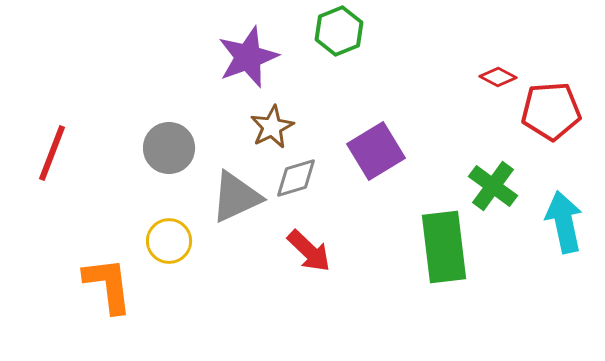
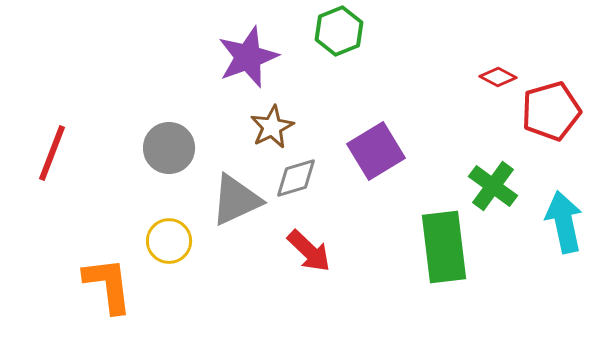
red pentagon: rotated 12 degrees counterclockwise
gray triangle: moved 3 px down
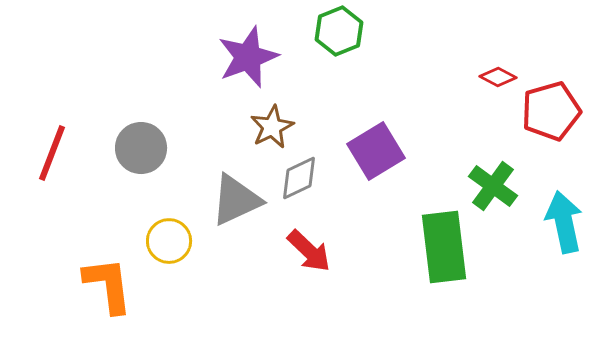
gray circle: moved 28 px left
gray diamond: moved 3 px right; rotated 9 degrees counterclockwise
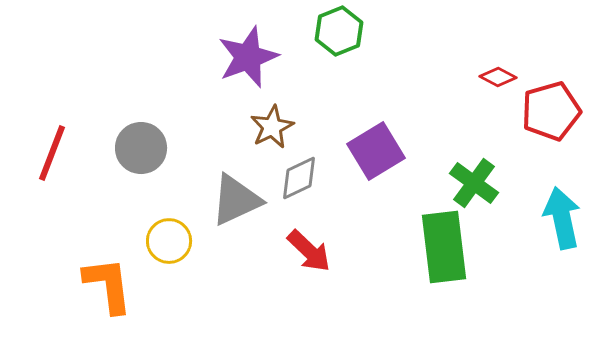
green cross: moved 19 px left, 3 px up
cyan arrow: moved 2 px left, 4 px up
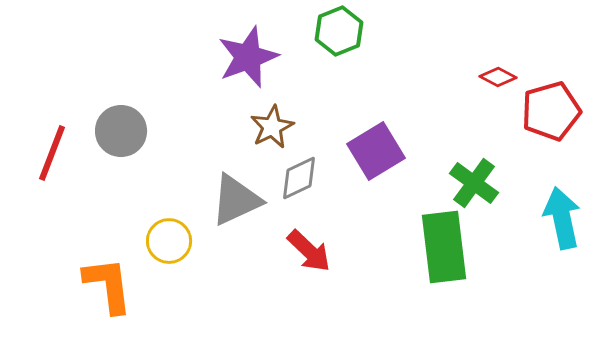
gray circle: moved 20 px left, 17 px up
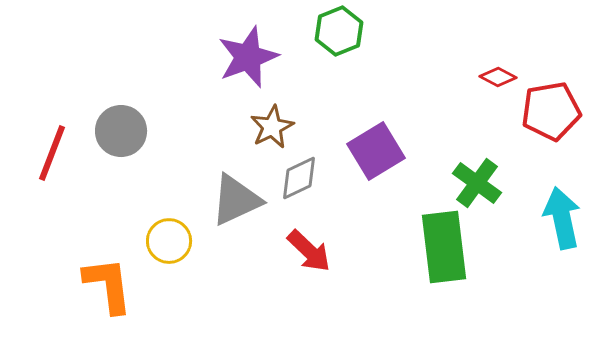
red pentagon: rotated 6 degrees clockwise
green cross: moved 3 px right
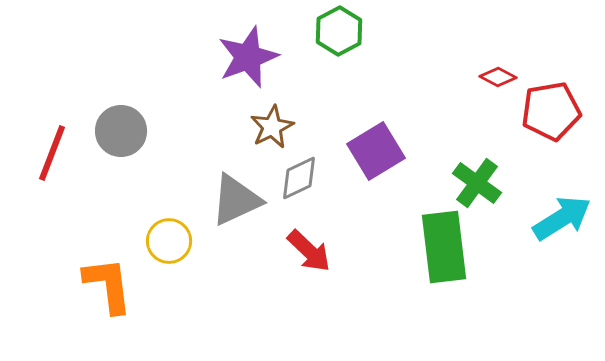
green hexagon: rotated 6 degrees counterclockwise
cyan arrow: rotated 70 degrees clockwise
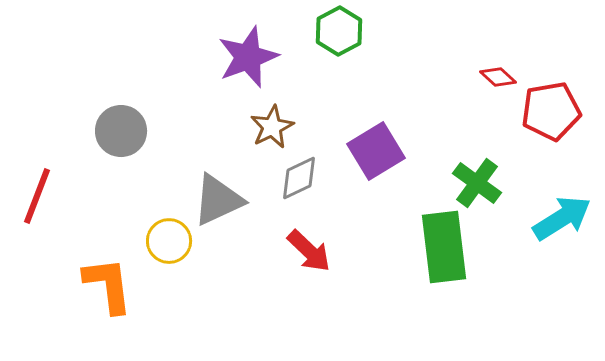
red diamond: rotated 15 degrees clockwise
red line: moved 15 px left, 43 px down
gray triangle: moved 18 px left
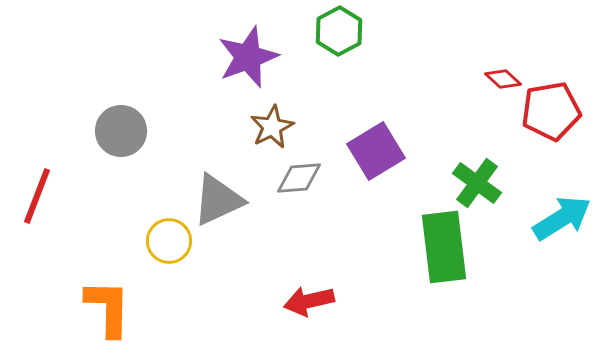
red diamond: moved 5 px right, 2 px down
gray diamond: rotated 21 degrees clockwise
red arrow: moved 50 px down; rotated 123 degrees clockwise
orange L-shape: moved 23 px down; rotated 8 degrees clockwise
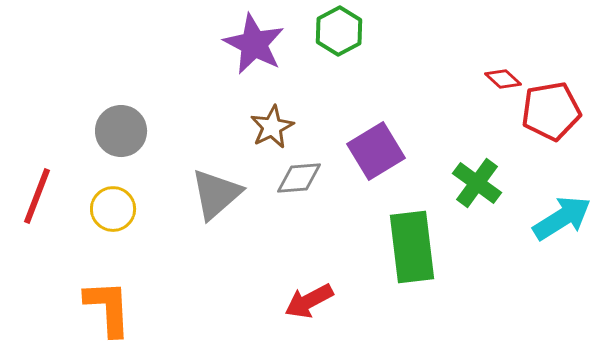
purple star: moved 6 px right, 13 px up; rotated 24 degrees counterclockwise
gray triangle: moved 2 px left, 6 px up; rotated 16 degrees counterclockwise
yellow circle: moved 56 px left, 32 px up
green rectangle: moved 32 px left
red arrow: rotated 15 degrees counterclockwise
orange L-shape: rotated 4 degrees counterclockwise
